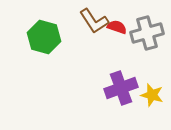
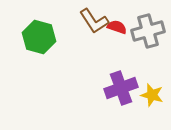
gray cross: moved 1 px right, 2 px up
green hexagon: moved 5 px left
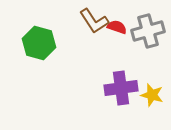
green hexagon: moved 6 px down
purple cross: rotated 12 degrees clockwise
